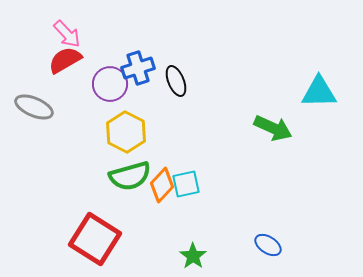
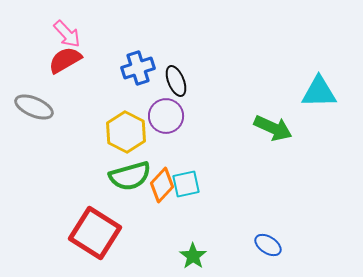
purple circle: moved 56 px right, 32 px down
red square: moved 6 px up
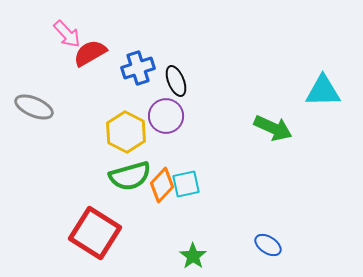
red semicircle: moved 25 px right, 7 px up
cyan triangle: moved 4 px right, 1 px up
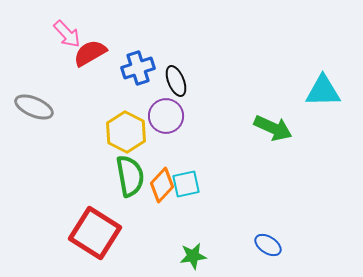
green semicircle: rotated 84 degrees counterclockwise
green star: rotated 28 degrees clockwise
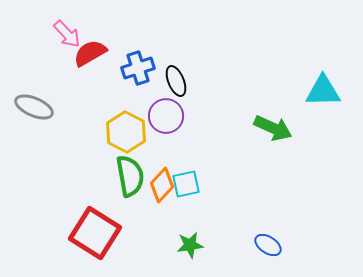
green star: moved 3 px left, 11 px up
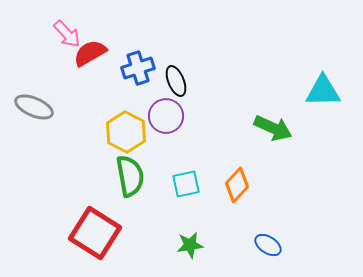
orange diamond: moved 75 px right
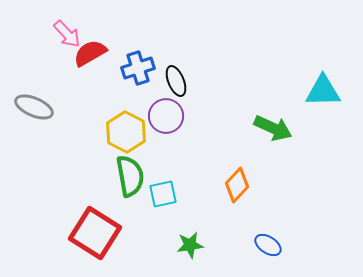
cyan square: moved 23 px left, 10 px down
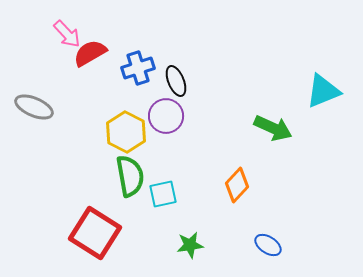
cyan triangle: rotated 21 degrees counterclockwise
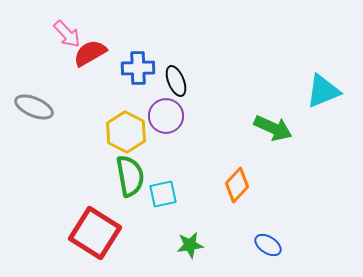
blue cross: rotated 16 degrees clockwise
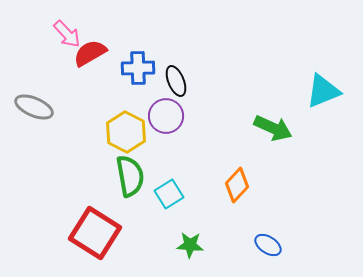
cyan square: moved 6 px right; rotated 20 degrees counterclockwise
green star: rotated 12 degrees clockwise
